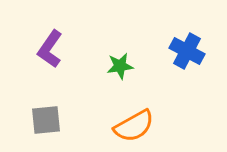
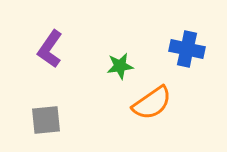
blue cross: moved 2 px up; rotated 16 degrees counterclockwise
orange semicircle: moved 18 px right, 23 px up; rotated 6 degrees counterclockwise
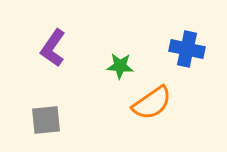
purple L-shape: moved 3 px right, 1 px up
green star: rotated 12 degrees clockwise
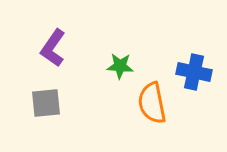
blue cross: moved 7 px right, 23 px down
orange semicircle: rotated 114 degrees clockwise
gray square: moved 17 px up
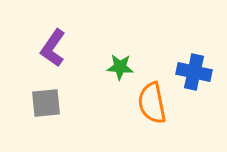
green star: moved 1 px down
